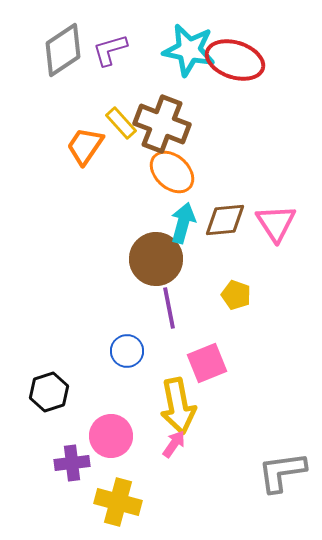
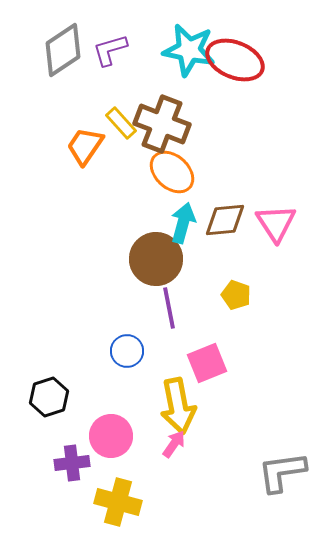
red ellipse: rotated 4 degrees clockwise
black hexagon: moved 5 px down
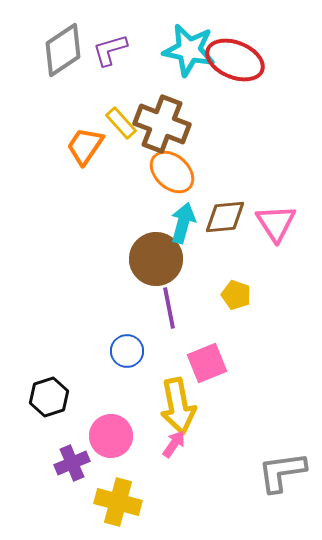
brown diamond: moved 3 px up
purple cross: rotated 16 degrees counterclockwise
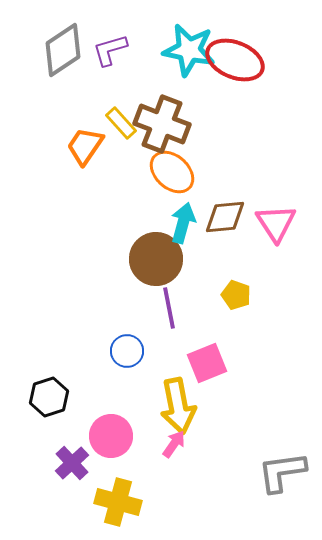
purple cross: rotated 20 degrees counterclockwise
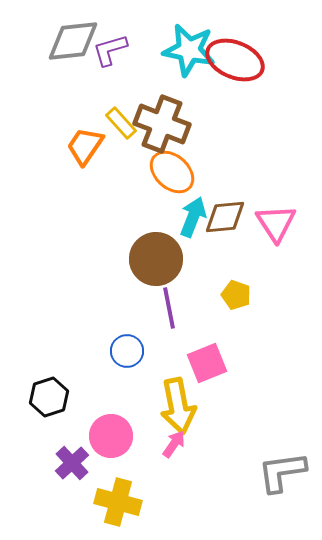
gray diamond: moved 10 px right, 9 px up; rotated 28 degrees clockwise
cyan arrow: moved 10 px right, 6 px up; rotated 6 degrees clockwise
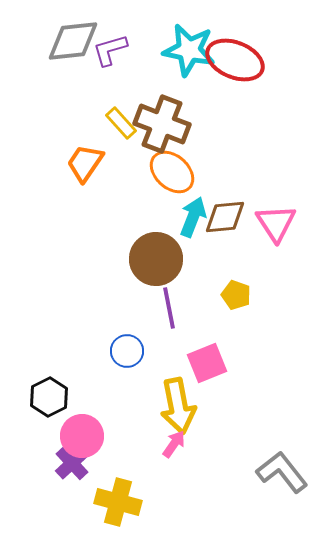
orange trapezoid: moved 17 px down
black hexagon: rotated 9 degrees counterclockwise
pink circle: moved 29 px left
gray L-shape: rotated 60 degrees clockwise
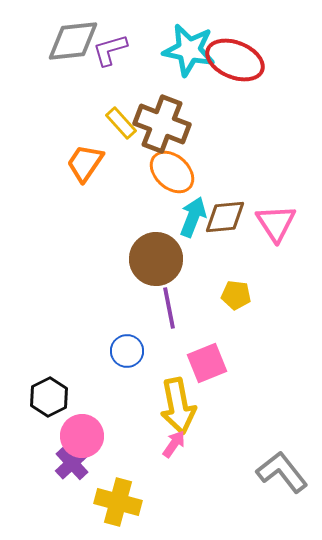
yellow pentagon: rotated 12 degrees counterclockwise
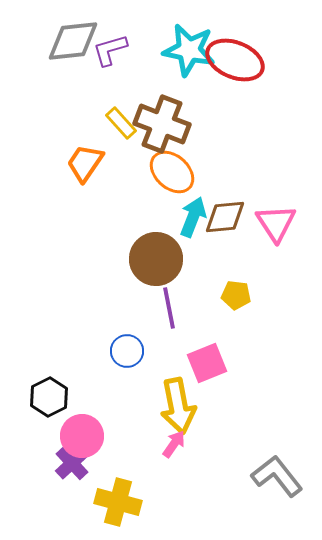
gray L-shape: moved 5 px left, 4 px down
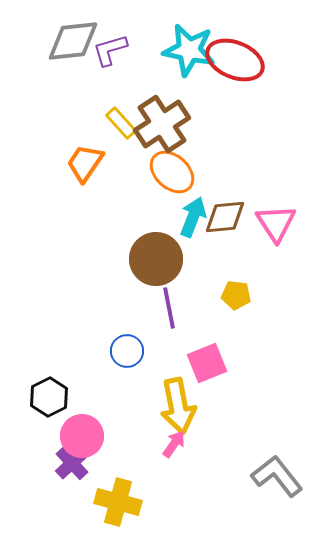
brown cross: rotated 36 degrees clockwise
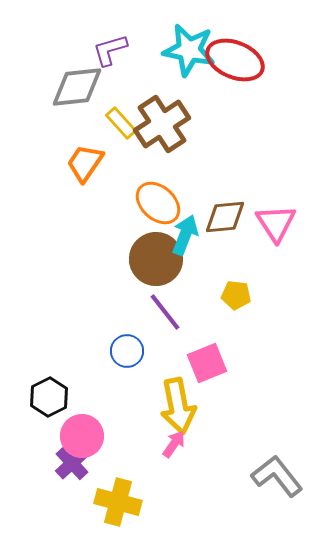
gray diamond: moved 4 px right, 46 px down
orange ellipse: moved 14 px left, 31 px down
cyan arrow: moved 8 px left, 18 px down
purple line: moved 4 px left, 4 px down; rotated 27 degrees counterclockwise
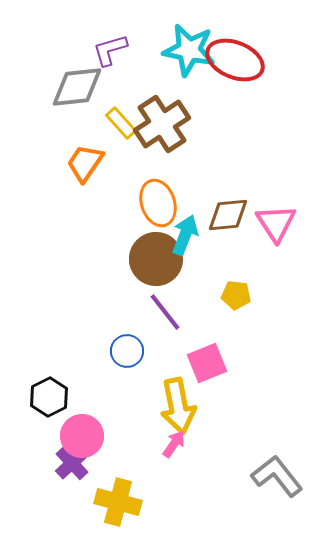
orange ellipse: rotated 30 degrees clockwise
brown diamond: moved 3 px right, 2 px up
